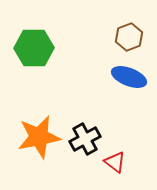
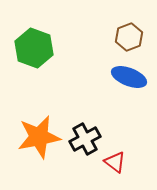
green hexagon: rotated 21 degrees clockwise
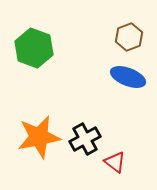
blue ellipse: moved 1 px left
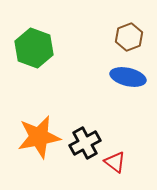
blue ellipse: rotated 8 degrees counterclockwise
black cross: moved 4 px down
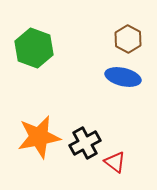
brown hexagon: moved 1 px left, 2 px down; rotated 12 degrees counterclockwise
blue ellipse: moved 5 px left
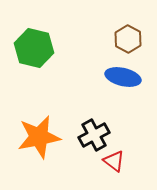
green hexagon: rotated 6 degrees counterclockwise
black cross: moved 9 px right, 8 px up
red triangle: moved 1 px left, 1 px up
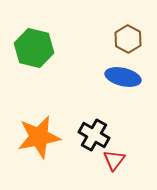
black cross: rotated 32 degrees counterclockwise
red triangle: moved 1 px up; rotated 30 degrees clockwise
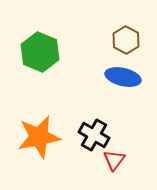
brown hexagon: moved 2 px left, 1 px down
green hexagon: moved 6 px right, 4 px down; rotated 9 degrees clockwise
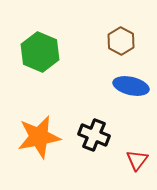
brown hexagon: moved 5 px left, 1 px down
blue ellipse: moved 8 px right, 9 px down
black cross: rotated 8 degrees counterclockwise
red triangle: moved 23 px right
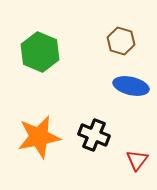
brown hexagon: rotated 12 degrees counterclockwise
